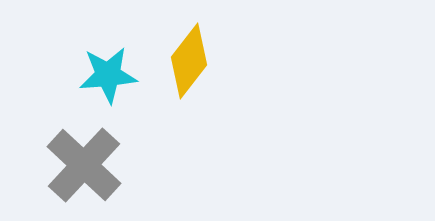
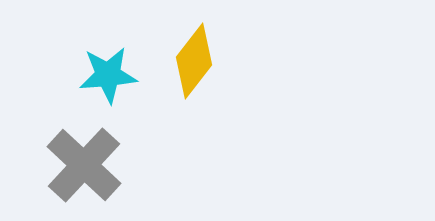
yellow diamond: moved 5 px right
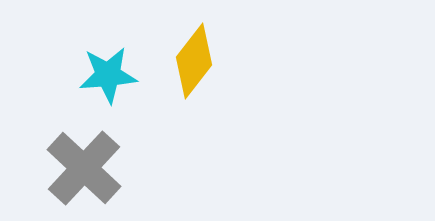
gray cross: moved 3 px down
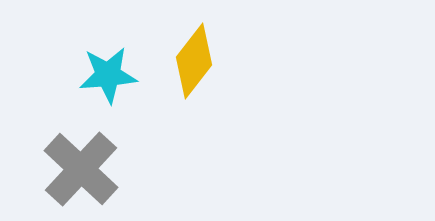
gray cross: moved 3 px left, 1 px down
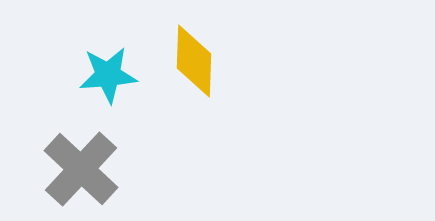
yellow diamond: rotated 36 degrees counterclockwise
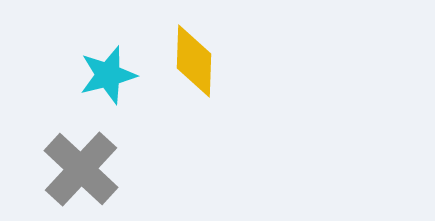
cyan star: rotated 10 degrees counterclockwise
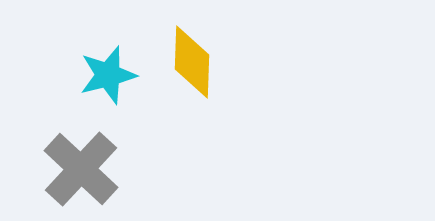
yellow diamond: moved 2 px left, 1 px down
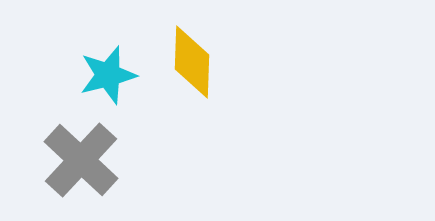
gray cross: moved 9 px up
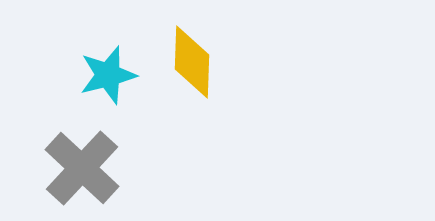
gray cross: moved 1 px right, 8 px down
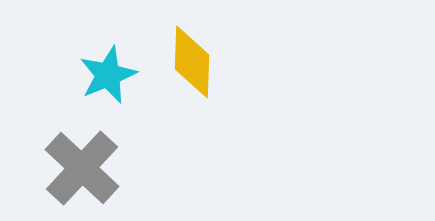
cyan star: rotated 8 degrees counterclockwise
